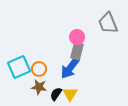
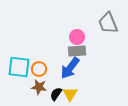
gray rectangle: rotated 72 degrees clockwise
cyan square: rotated 30 degrees clockwise
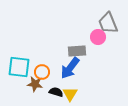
pink circle: moved 21 px right
orange circle: moved 3 px right, 3 px down
brown star: moved 4 px left, 3 px up
black semicircle: moved 2 px up; rotated 72 degrees clockwise
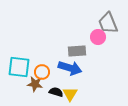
blue arrow: rotated 110 degrees counterclockwise
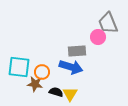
blue arrow: moved 1 px right, 1 px up
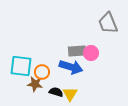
pink circle: moved 7 px left, 16 px down
cyan square: moved 2 px right, 1 px up
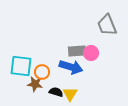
gray trapezoid: moved 1 px left, 2 px down
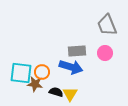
pink circle: moved 14 px right
cyan square: moved 7 px down
